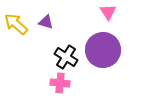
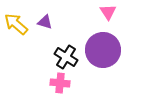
purple triangle: moved 1 px left
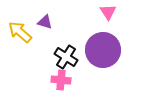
yellow arrow: moved 4 px right, 8 px down
pink cross: moved 1 px right, 3 px up
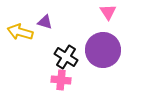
yellow arrow: rotated 25 degrees counterclockwise
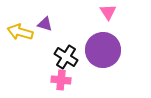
purple triangle: moved 2 px down
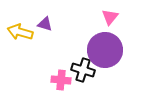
pink triangle: moved 2 px right, 5 px down; rotated 12 degrees clockwise
purple circle: moved 2 px right
black cross: moved 17 px right, 13 px down; rotated 15 degrees counterclockwise
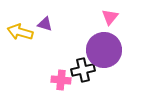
purple circle: moved 1 px left
black cross: rotated 30 degrees counterclockwise
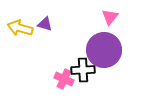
yellow arrow: moved 4 px up
black cross: rotated 10 degrees clockwise
pink cross: moved 3 px right, 1 px up; rotated 18 degrees clockwise
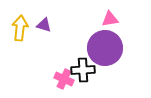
pink triangle: moved 2 px down; rotated 42 degrees clockwise
purple triangle: moved 1 px left, 1 px down
yellow arrow: rotated 80 degrees clockwise
purple circle: moved 1 px right, 2 px up
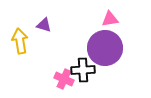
yellow arrow: moved 13 px down; rotated 15 degrees counterclockwise
